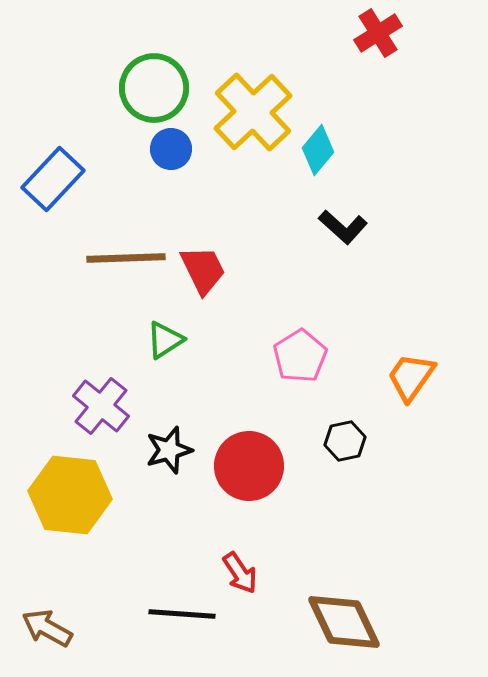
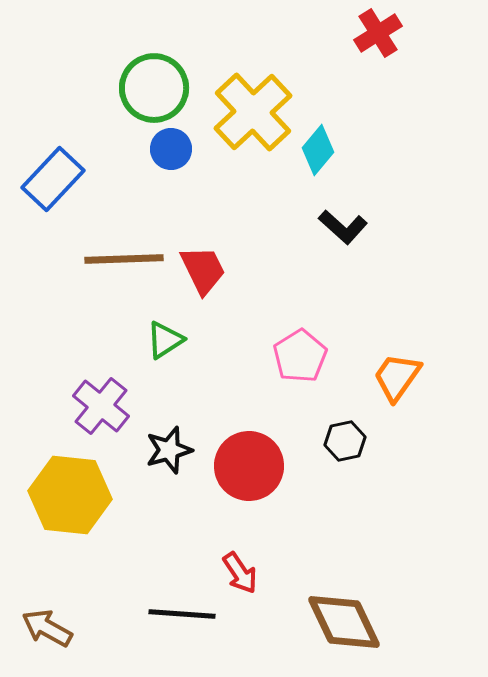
brown line: moved 2 px left, 1 px down
orange trapezoid: moved 14 px left
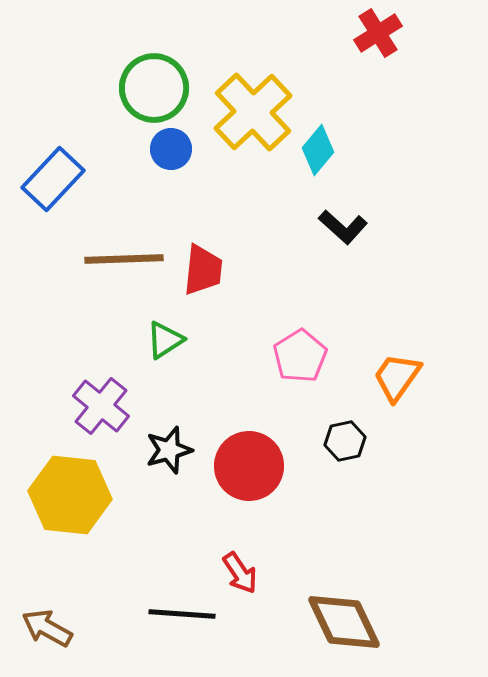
red trapezoid: rotated 32 degrees clockwise
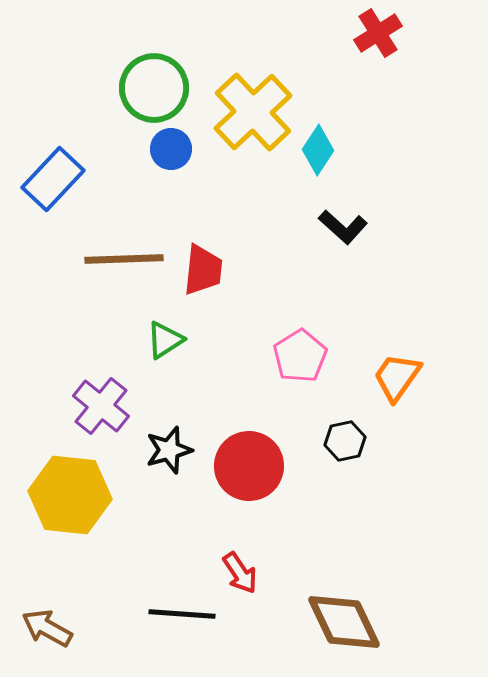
cyan diamond: rotated 6 degrees counterclockwise
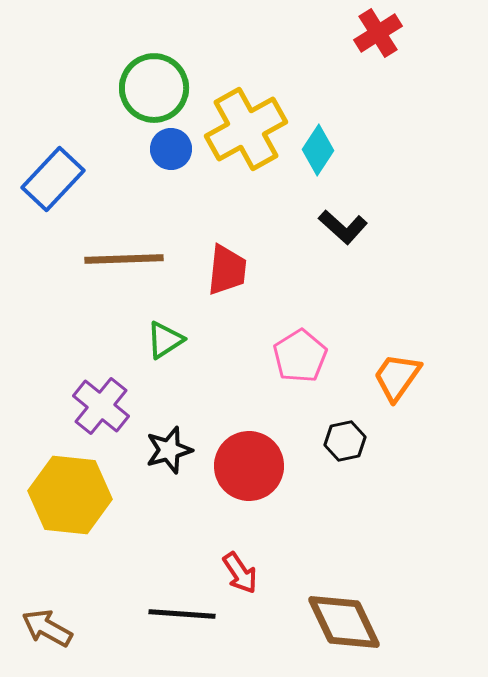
yellow cross: moved 7 px left, 17 px down; rotated 14 degrees clockwise
red trapezoid: moved 24 px right
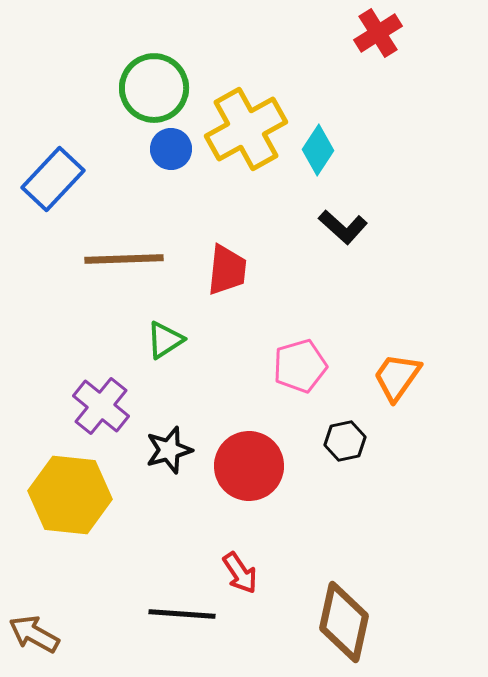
pink pentagon: moved 10 px down; rotated 16 degrees clockwise
brown diamond: rotated 38 degrees clockwise
brown arrow: moved 13 px left, 6 px down
